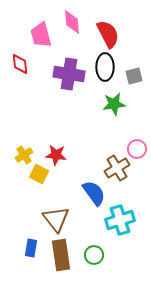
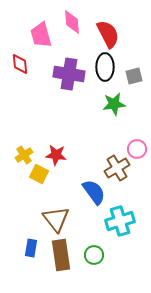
blue semicircle: moved 1 px up
cyan cross: moved 1 px down
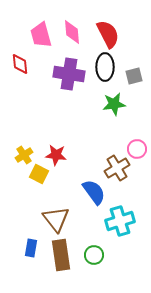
pink diamond: moved 10 px down
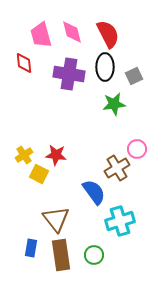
pink diamond: rotated 10 degrees counterclockwise
red diamond: moved 4 px right, 1 px up
gray square: rotated 12 degrees counterclockwise
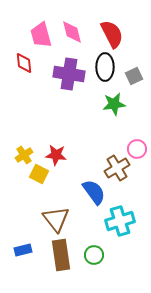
red semicircle: moved 4 px right
blue rectangle: moved 8 px left, 2 px down; rotated 66 degrees clockwise
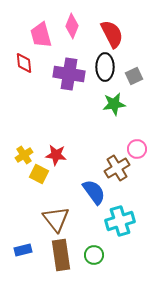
pink diamond: moved 6 px up; rotated 35 degrees clockwise
